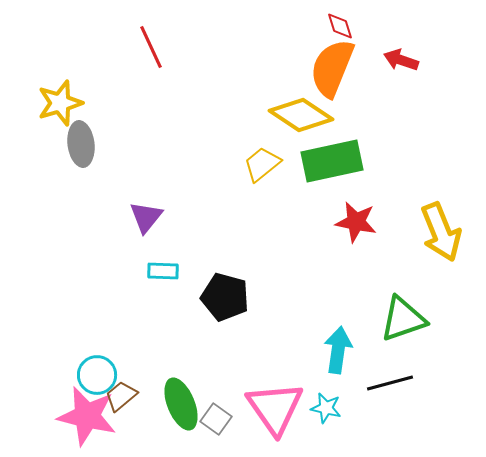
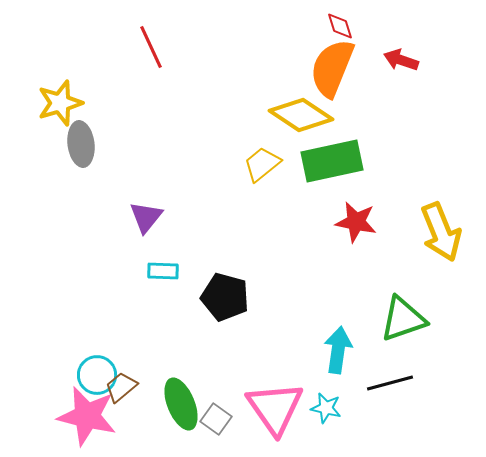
brown trapezoid: moved 9 px up
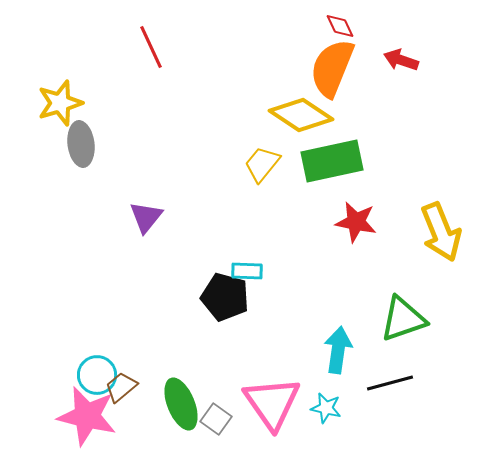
red diamond: rotated 8 degrees counterclockwise
yellow trapezoid: rotated 12 degrees counterclockwise
cyan rectangle: moved 84 px right
pink triangle: moved 3 px left, 5 px up
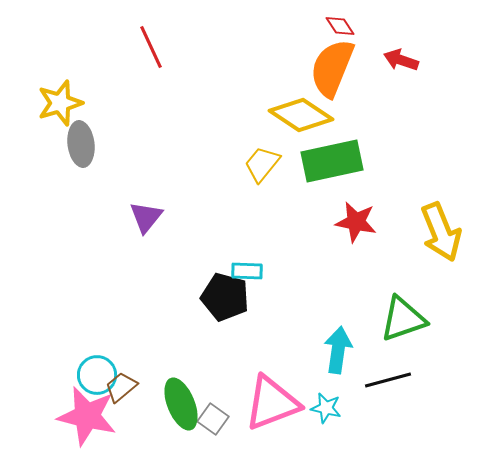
red diamond: rotated 8 degrees counterclockwise
black line: moved 2 px left, 3 px up
pink triangle: rotated 44 degrees clockwise
gray square: moved 3 px left
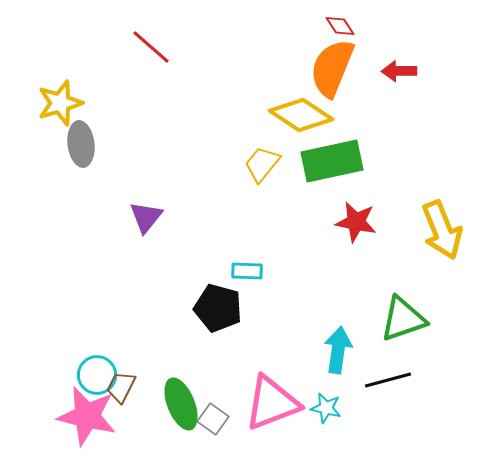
red line: rotated 24 degrees counterclockwise
red arrow: moved 2 px left, 11 px down; rotated 20 degrees counterclockwise
yellow arrow: moved 1 px right, 2 px up
black pentagon: moved 7 px left, 11 px down
brown trapezoid: rotated 24 degrees counterclockwise
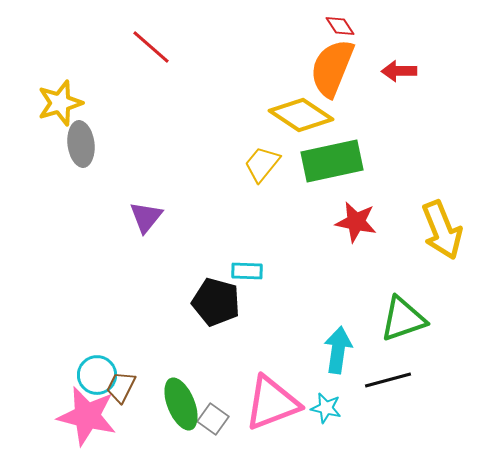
black pentagon: moved 2 px left, 6 px up
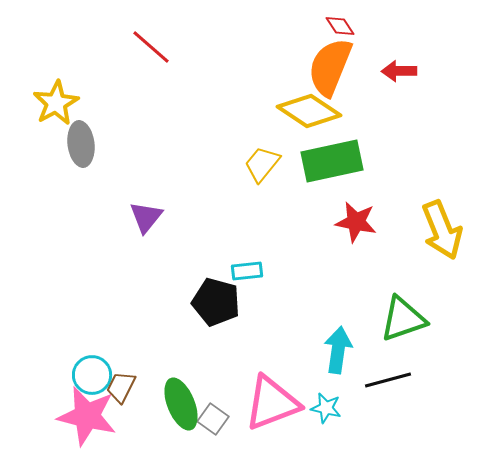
orange semicircle: moved 2 px left, 1 px up
yellow star: moved 4 px left; rotated 12 degrees counterclockwise
yellow diamond: moved 8 px right, 4 px up
cyan rectangle: rotated 8 degrees counterclockwise
cyan circle: moved 5 px left
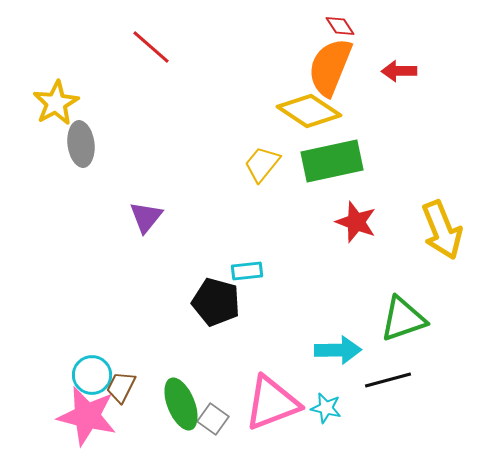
red star: rotated 9 degrees clockwise
cyan arrow: rotated 81 degrees clockwise
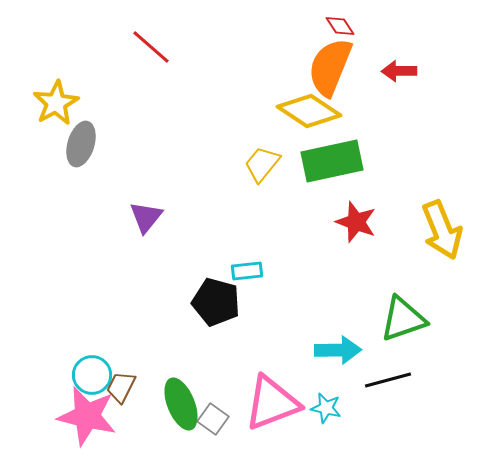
gray ellipse: rotated 24 degrees clockwise
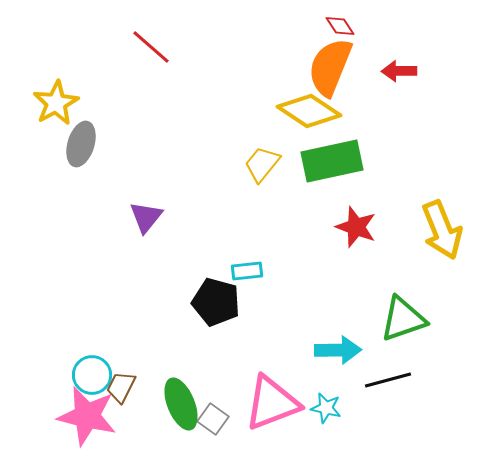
red star: moved 5 px down
